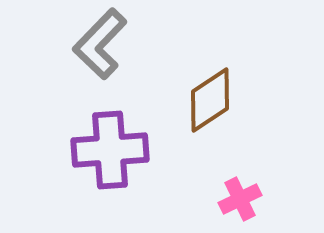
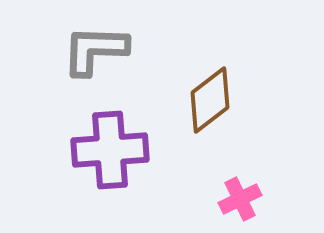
gray L-shape: moved 5 px left, 6 px down; rotated 48 degrees clockwise
brown diamond: rotated 4 degrees counterclockwise
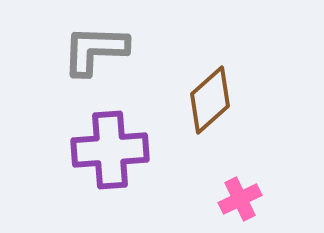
brown diamond: rotated 4 degrees counterclockwise
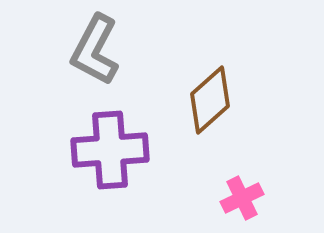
gray L-shape: rotated 64 degrees counterclockwise
pink cross: moved 2 px right, 1 px up
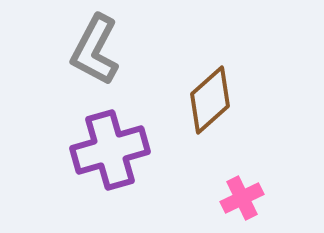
purple cross: rotated 12 degrees counterclockwise
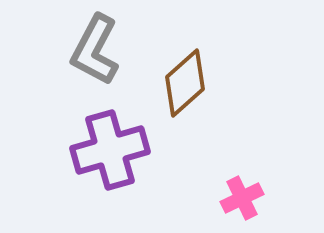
brown diamond: moved 25 px left, 17 px up
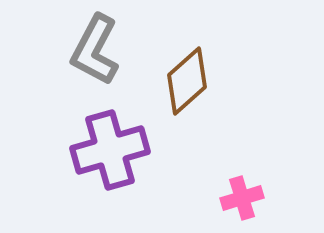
brown diamond: moved 2 px right, 2 px up
pink cross: rotated 9 degrees clockwise
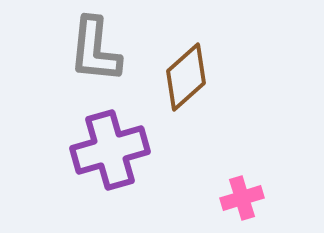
gray L-shape: rotated 22 degrees counterclockwise
brown diamond: moved 1 px left, 4 px up
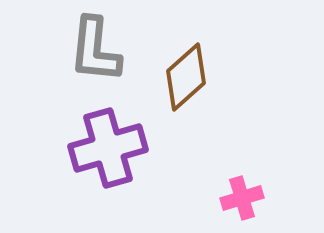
purple cross: moved 2 px left, 2 px up
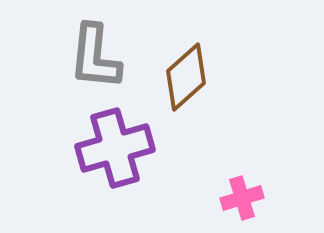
gray L-shape: moved 7 px down
purple cross: moved 7 px right
